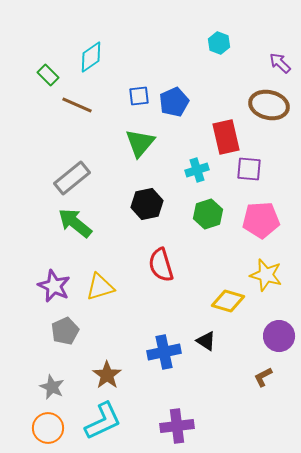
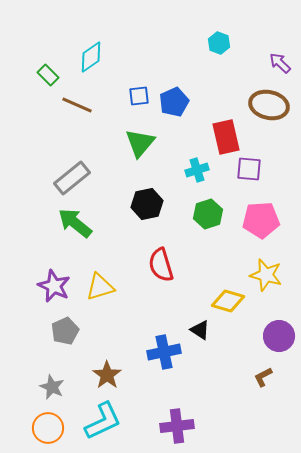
black triangle: moved 6 px left, 11 px up
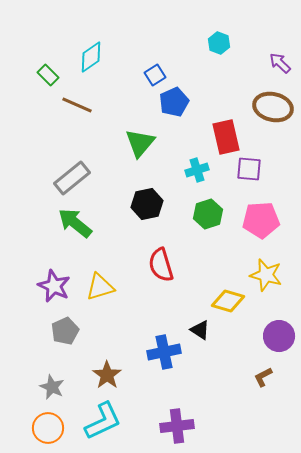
blue square: moved 16 px right, 21 px up; rotated 25 degrees counterclockwise
brown ellipse: moved 4 px right, 2 px down
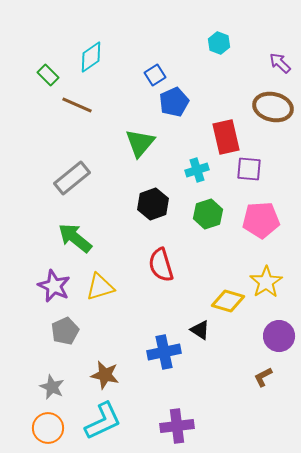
black hexagon: moved 6 px right; rotated 8 degrees counterclockwise
green arrow: moved 15 px down
yellow star: moved 7 px down; rotated 24 degrees clockwise
brown star: moved 2 px left; rotated 24 degrees counterclockwise
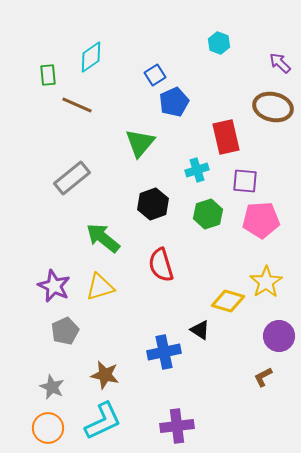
green rectangle: rotated 40 degrees clockwise
purple square: moved 4 px left, 12 px down
green arrow: moved 28 px right
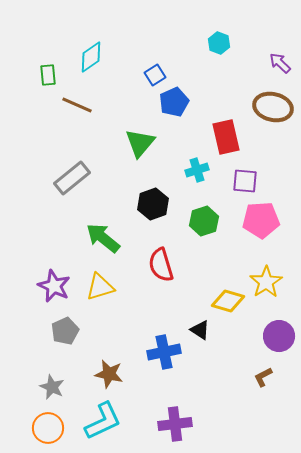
green hexagon: moved 4 px left, 7 px down
brown star: moved 4 px right, 1 px up
purple cross: moved 2 px left, 2 px up
